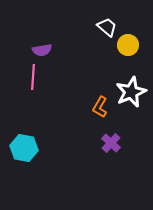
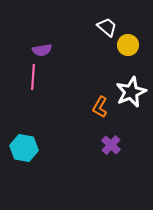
purple cross: moved 2 px down
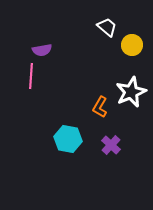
yellow circle: moved 4 px right
pink line: moved 2 px left, 1 px up
cyan hexagon: moved 44 px right, 9 px up
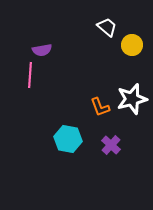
pink line: moved 1 px left, 1 px up
white star: moved 1 px right, 7 px down; rotated 8 degrees clockwise
orange L-shape: rotated 50 degrees counterclockwise
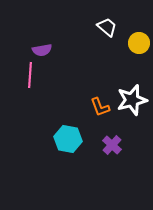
yellow circle: moved 7 px right, 2 px up
white star: moved 1 px down
purple cross: moved 1 px right
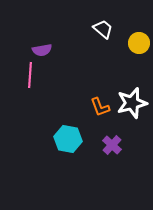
white trapezoid: moved 4 px left, 2 px down
white star: moved 3 px down
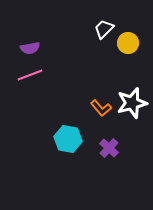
white trapezoid: moved 1 px right; rotated 85 degrees counterclockwise
yellow circle: moved 11 px left
purple semicircle: moved 12 px left, 2 px up
pink line: rotated 65 degrees clockwise
orange L-shape: moved 1 px right, 1 px down; rotated 20 degrees counterclockwise
purple cross: moved 3 px left, 3 px down
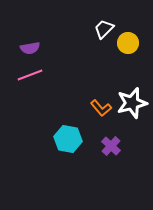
purple cross: moved 2 px right, 2 px up
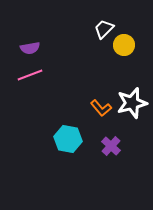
yellow circle: moved 4 px left, 2 px down
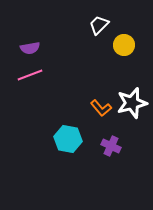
white trapezoid: moved 5 px left, 4 px up
purple cross: rotated 18 degrees counterclockwise
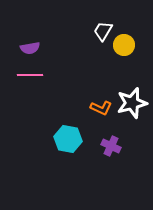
white trapezoid: moved 4 px right, 6 px down; rotated 15 degrees counterclockwise
pink line: rotated 20 degrees clockwise
orange L-shape: rotated 25 degrees counterclockwise
